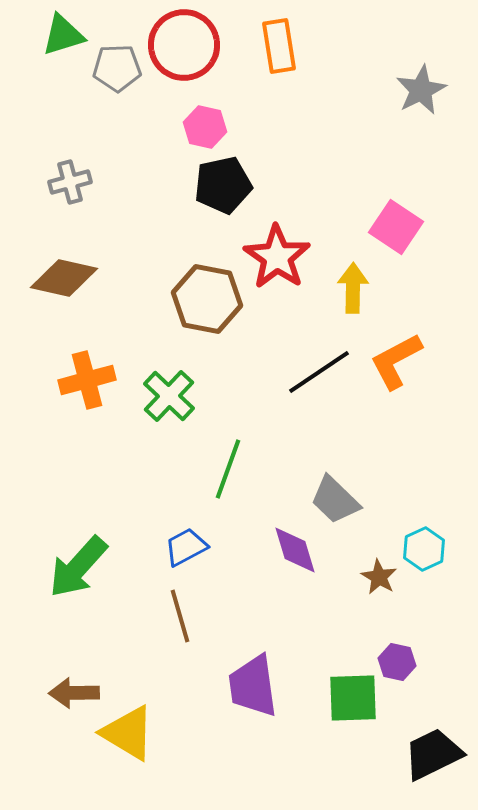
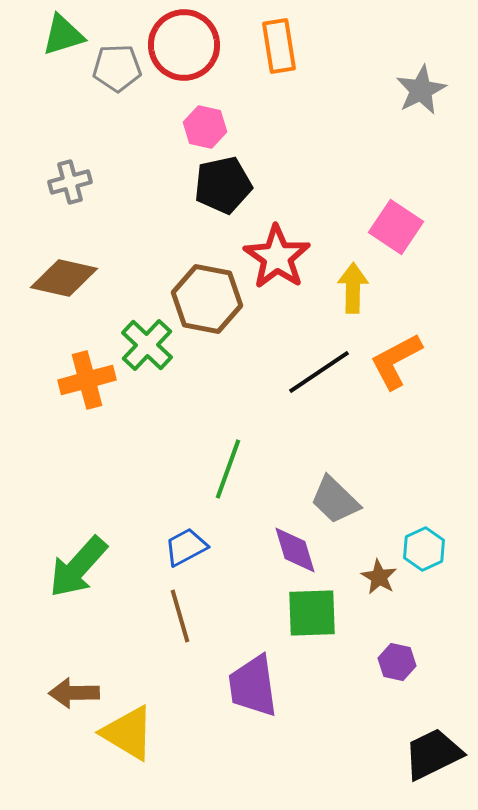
green cross: moved 22 px left, 51 px up
green square: moved 41 px left, 85 px up
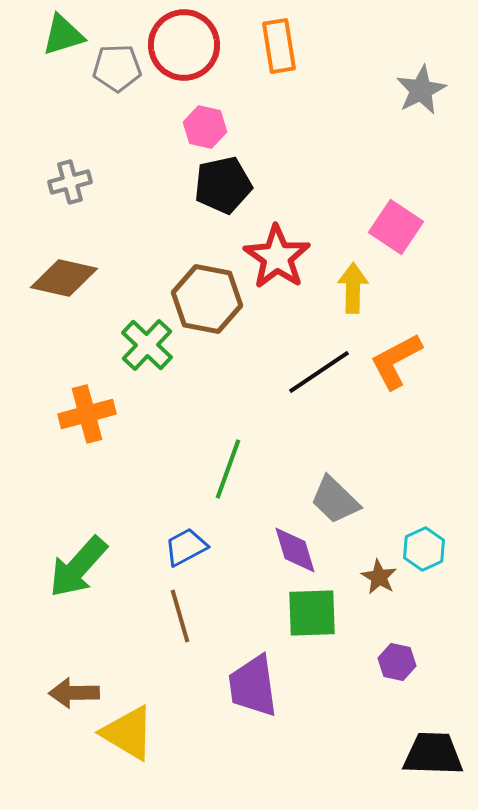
orange cross: moved 34 px down
black trapezoid: rotated 28 degrees clockwise
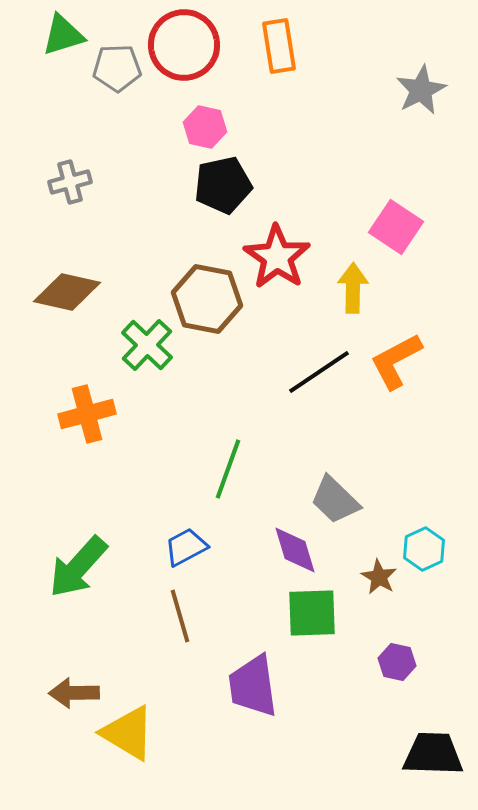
brown diamond: moved 3 px right, 14 px down
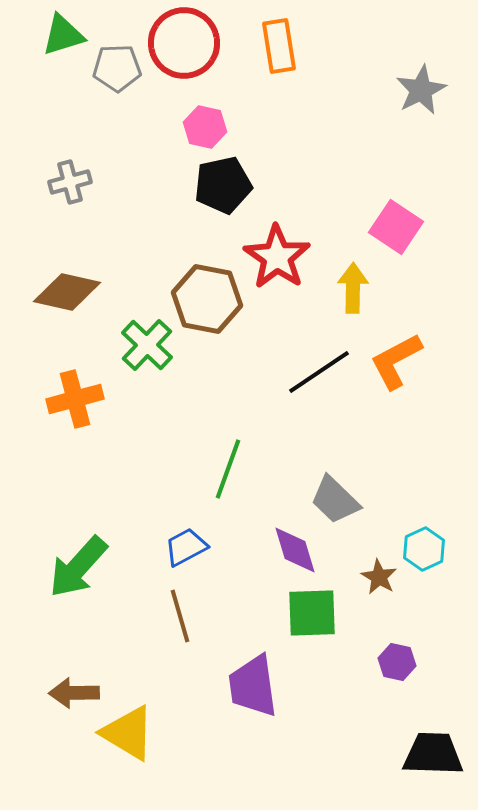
red circle: moved 2 px up
orange cross: moved 12 px left, 15 px up
